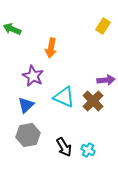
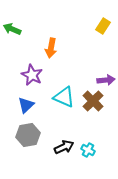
purple star: moved 1 px left, 1 px up
black arrow: rotated 84 degrees counterclockwise
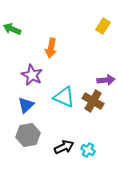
brown cross: rotated 15 degrees counterclockwise
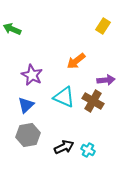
orange arrow: moved 25 px right, 13 px down; rotated 42 degrees clockwise
